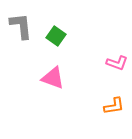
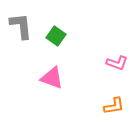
pink triangle: moved 1 px left
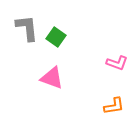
gray L-shape: moved 6 px right, 2 px down
green square: moved 1 px down
